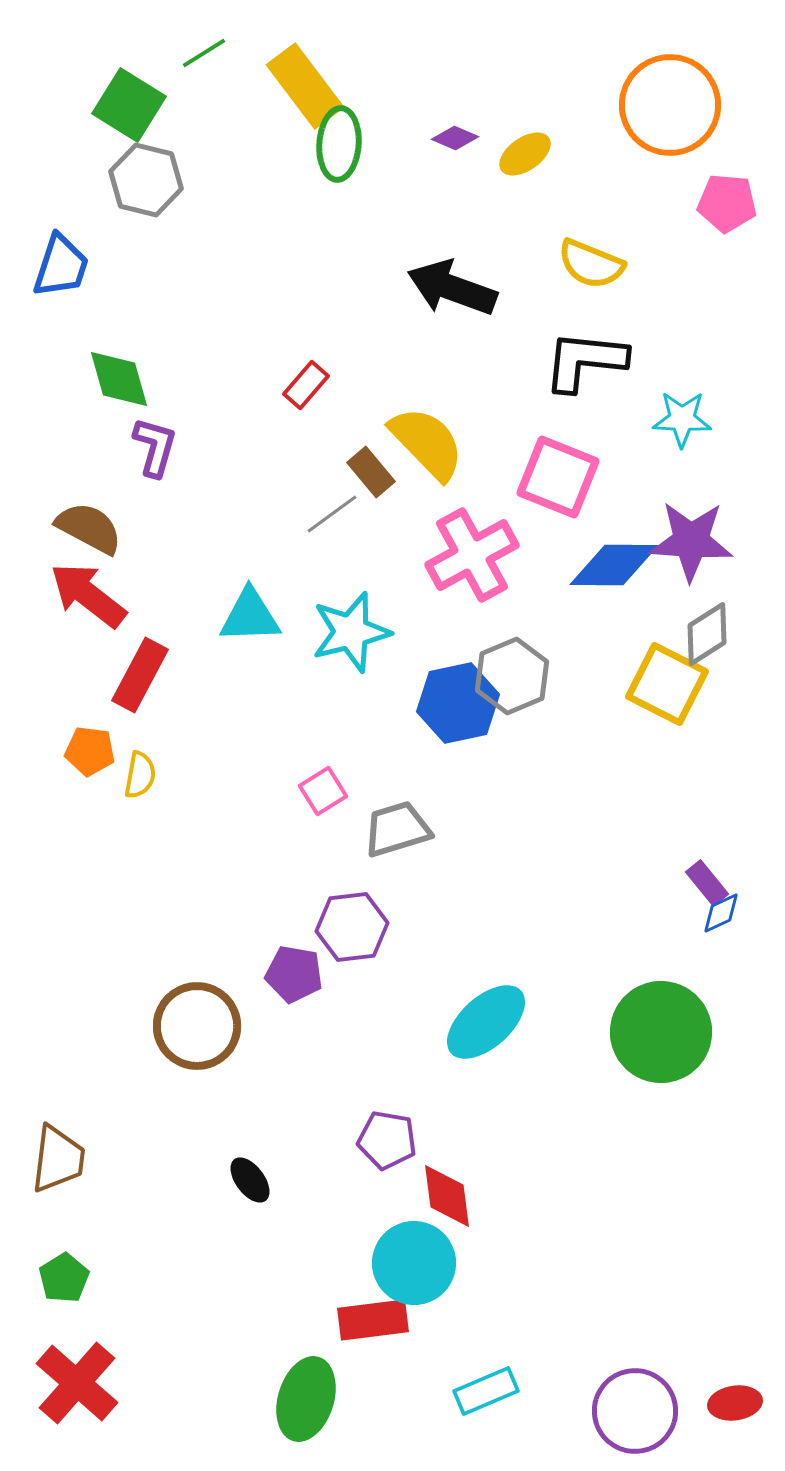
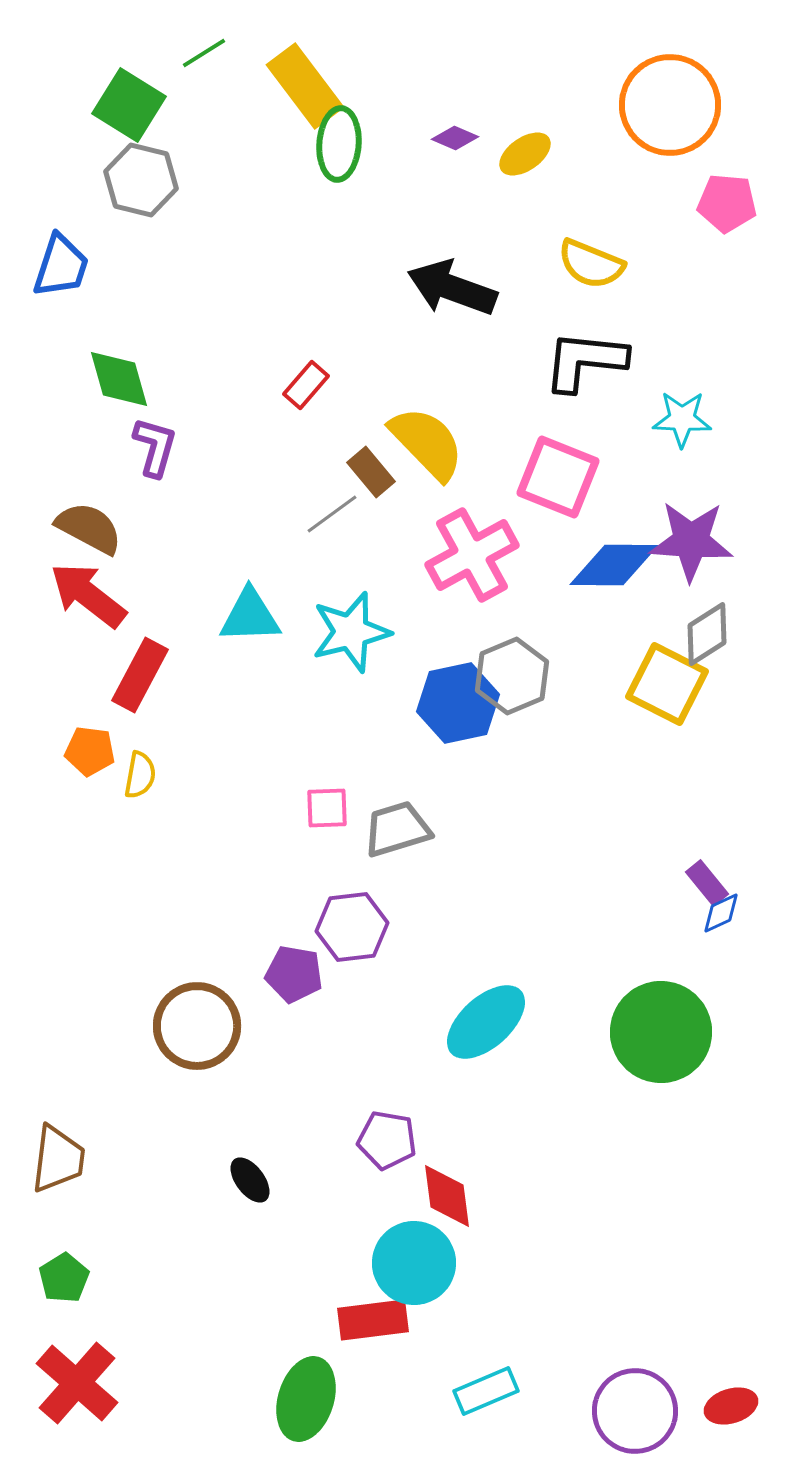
gray hexagon at (146, 180): moved 5 px left
pink square at (323, 791): moved 4 px right, 17 px down; rotated 30 degrees clockwise
red ellipse at (735, 1403): moved 4 px left, 3 px down; rotated 9 degrees counterclockwise
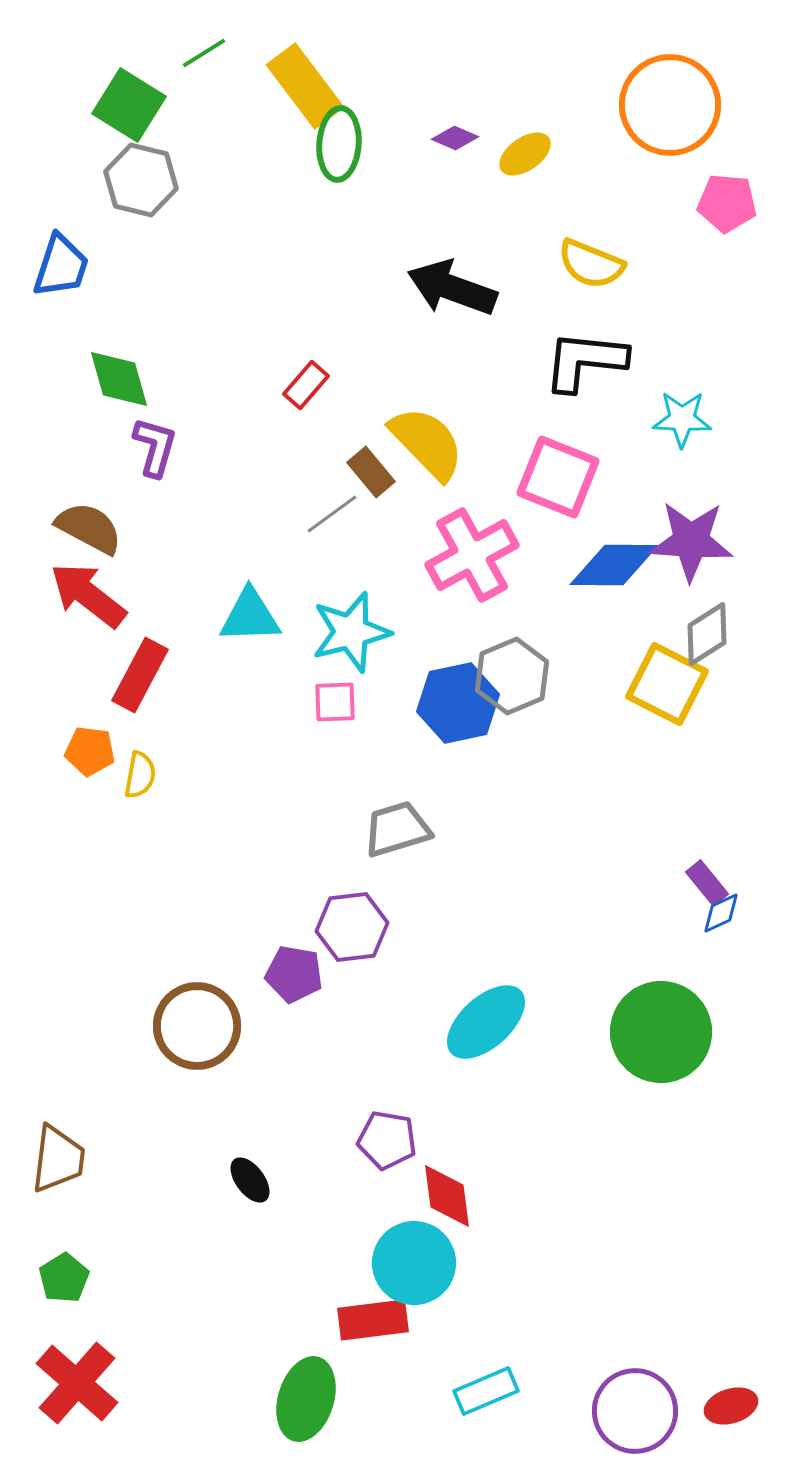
pink square at (327, 808): moved 8 px right, 106 px up
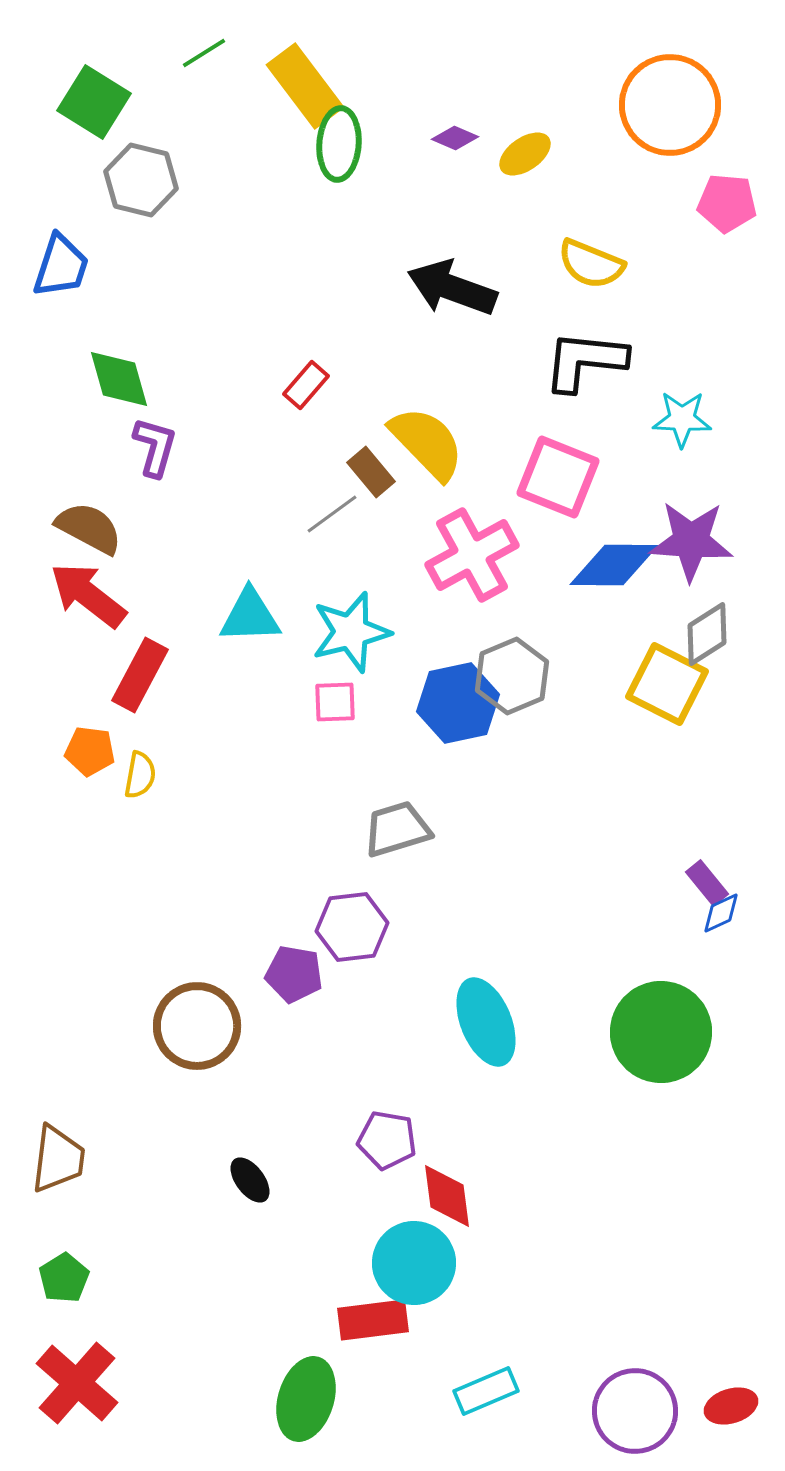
green square at (129, 105): moved 35 px left, 3 px up
cyan ellipse at (486, 1022): rotated 70 degrees counterclockwise
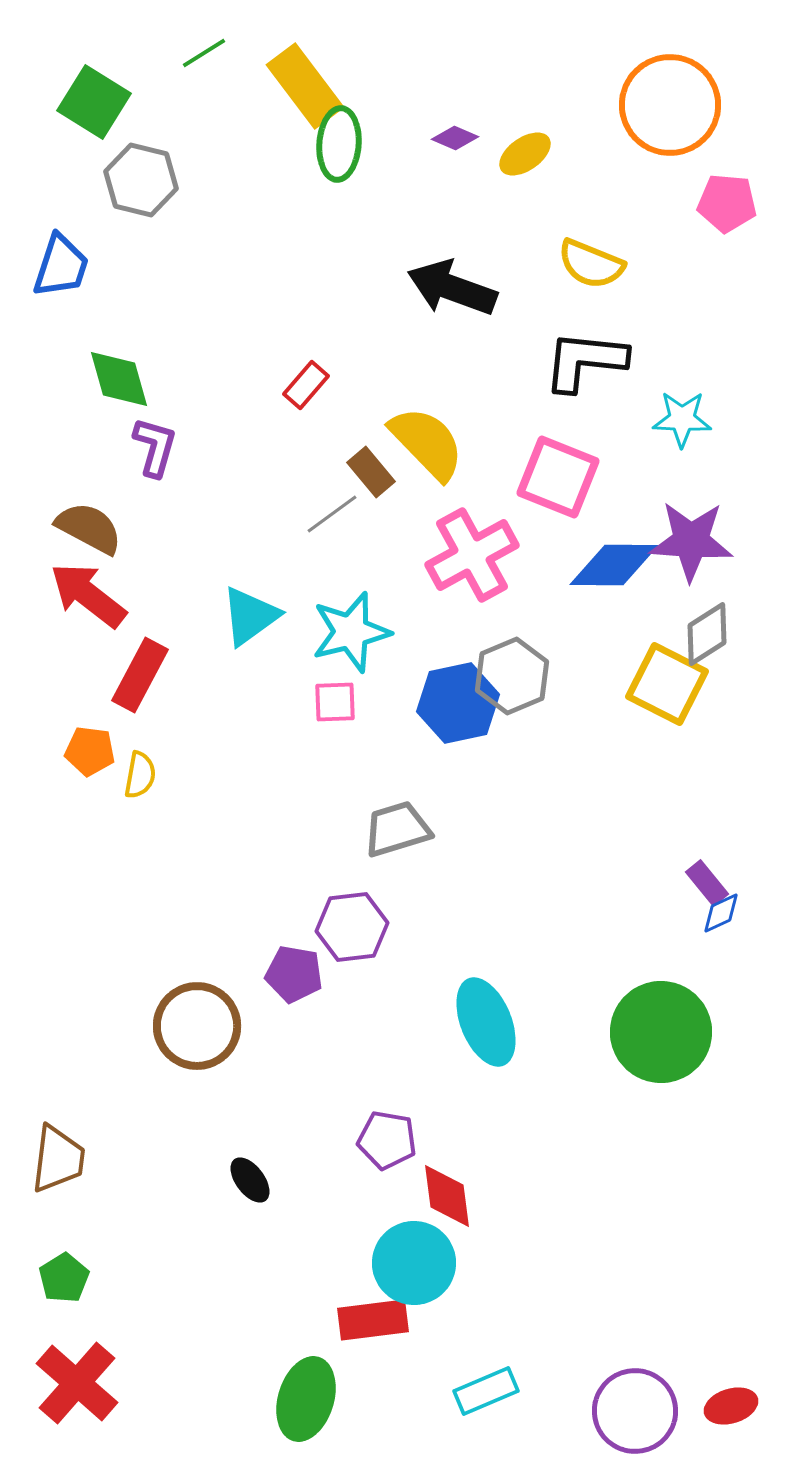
cyan triangle at (250, 616): rotated 34 degrees counterclockwise
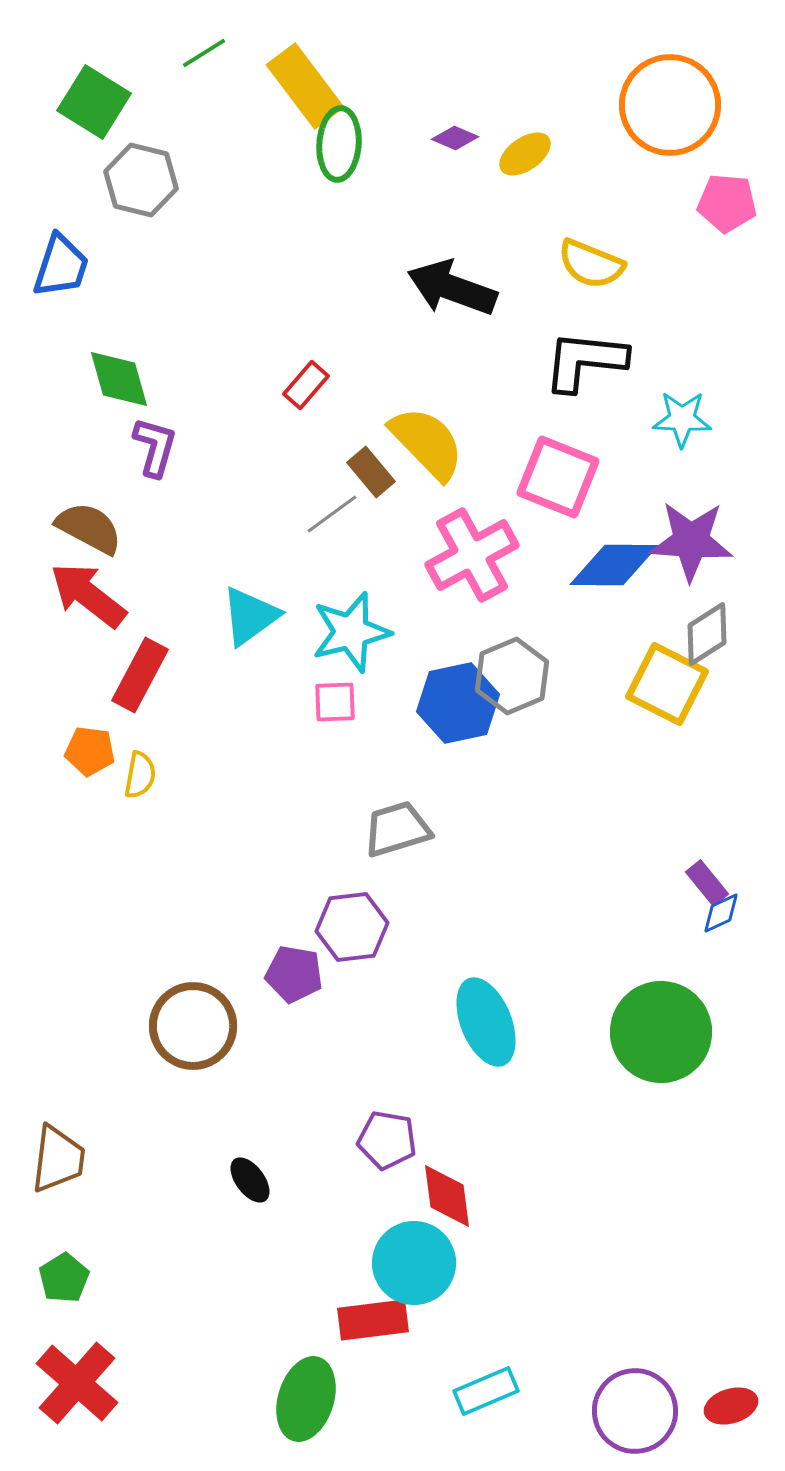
brown circle at (197, 1026): moved 4 px left
